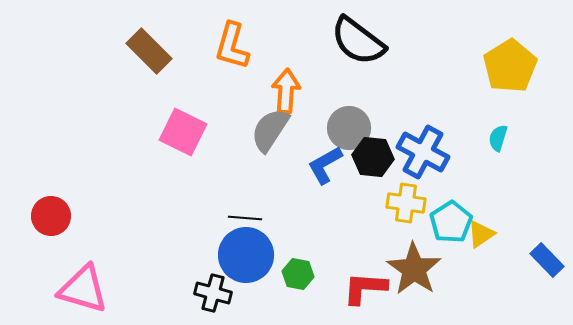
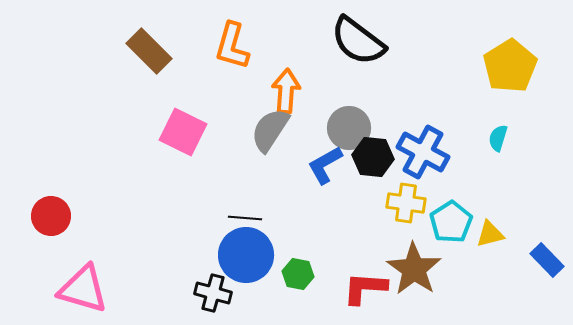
yellow triangle: moved 9 px right; rotated 20 degrees clockwise
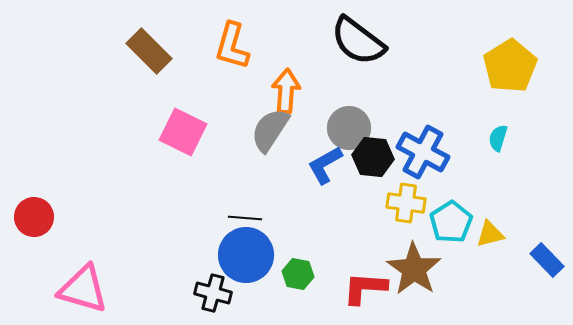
red circle: moved 17 px left, 1 px down
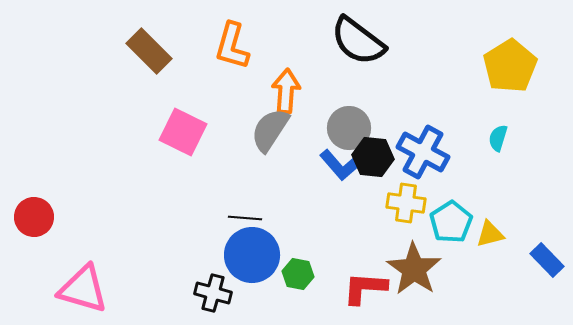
blue L-shape: moved 15 px right; rotated 102 degrees counterclockwise
blue circle: moved 6 px right
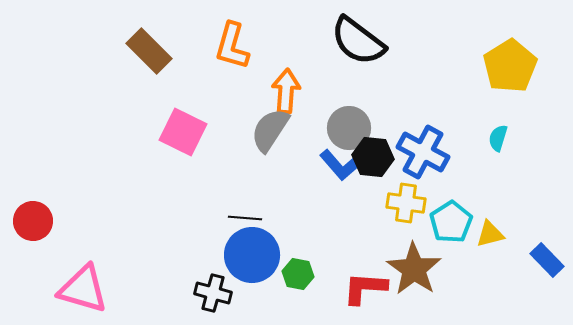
red circle: moved 1 px left, 4 px down
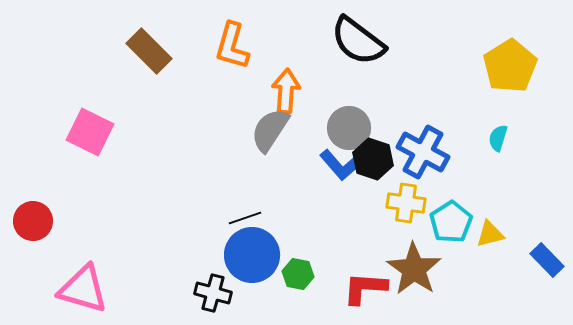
pink square: moved 93 px left
black hexagon: moved 2 px down; rotated 12 degrees clockwise
black line: rotated 24 degrees counterclockwise
